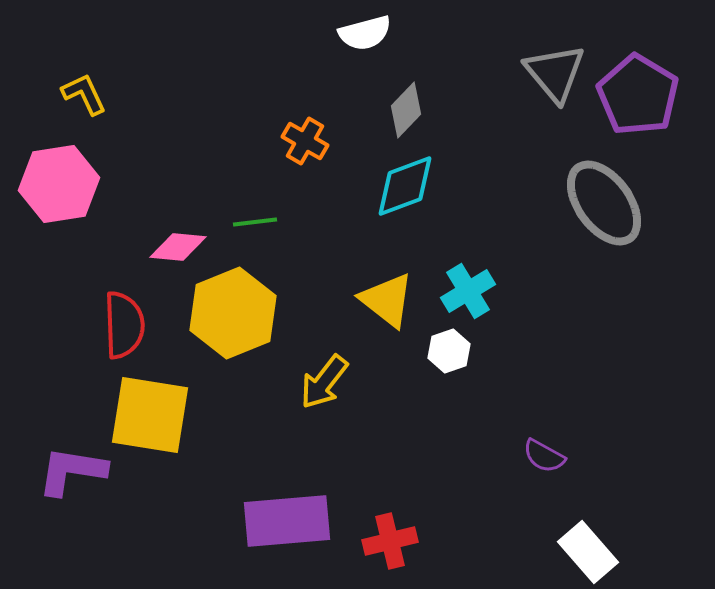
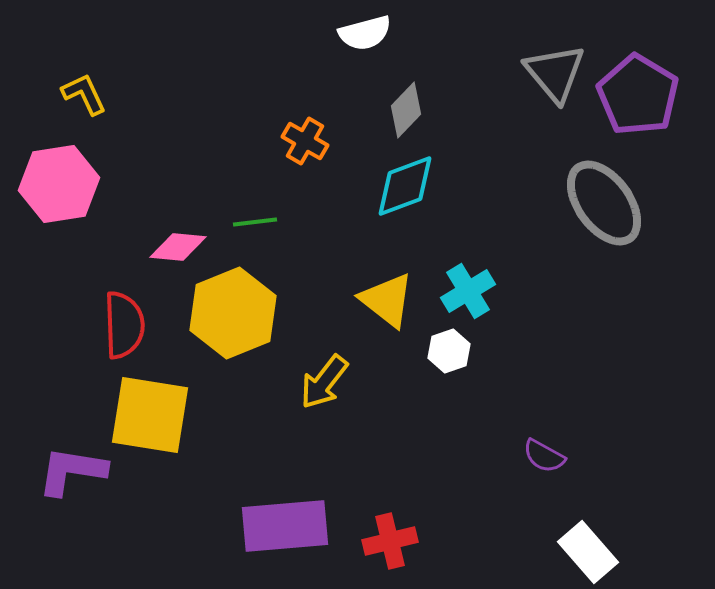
purple rectangle: moved 2 px left, 5 px down
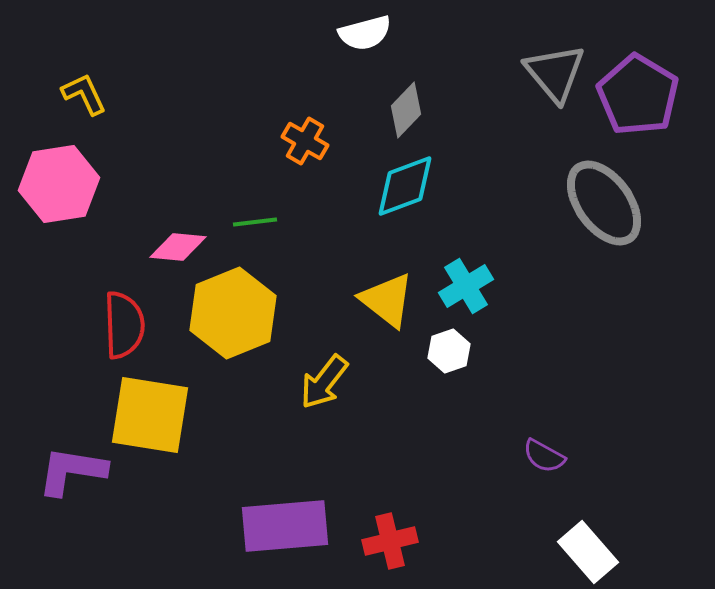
cyan cross: moved 2 px left, 5 px up
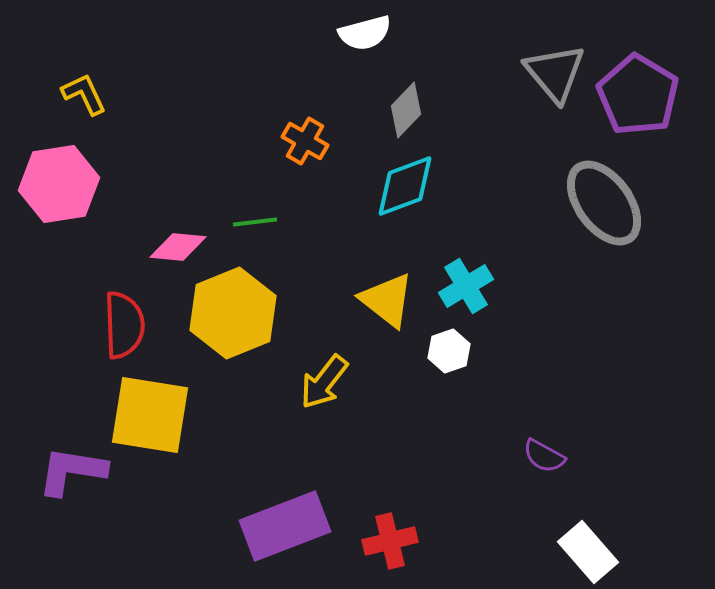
purple rectangle: rotated 16 degrees counterclockwise
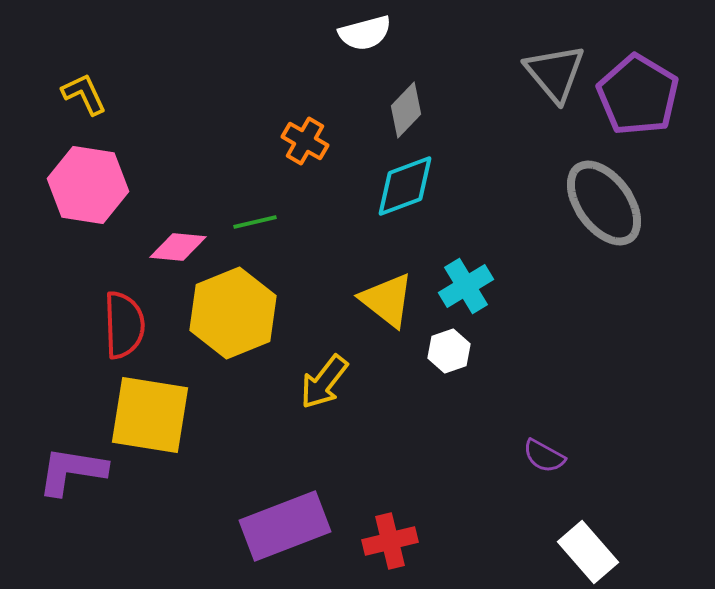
pink hexagon: moved 29 px right, 1 px down; rotated 18 degrees clockwise
green line: rotated 6 degrees counterclockwise
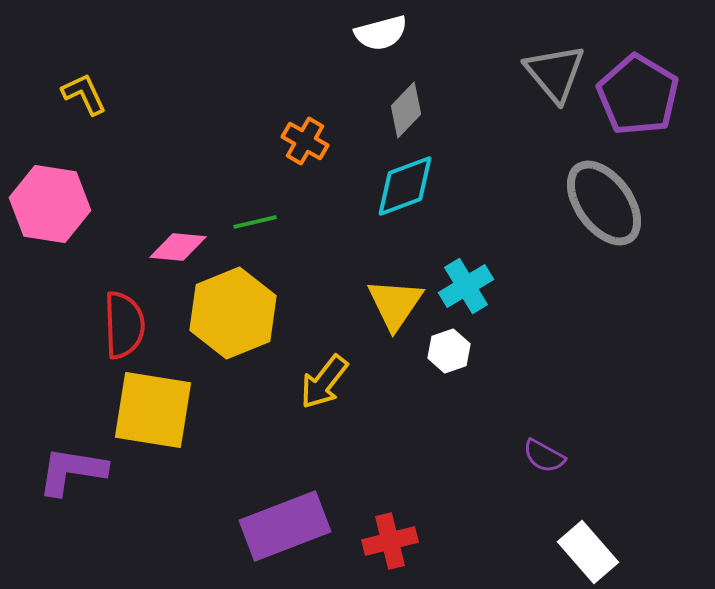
white semicircle: moved 16 px right
pink hexagon: moved 38 px left, 19 px down
yellow triangle: moved 8 px right, 4 px down; rotated 26 degrees clockwise
yellow square: moved 3 px right, 5 px up
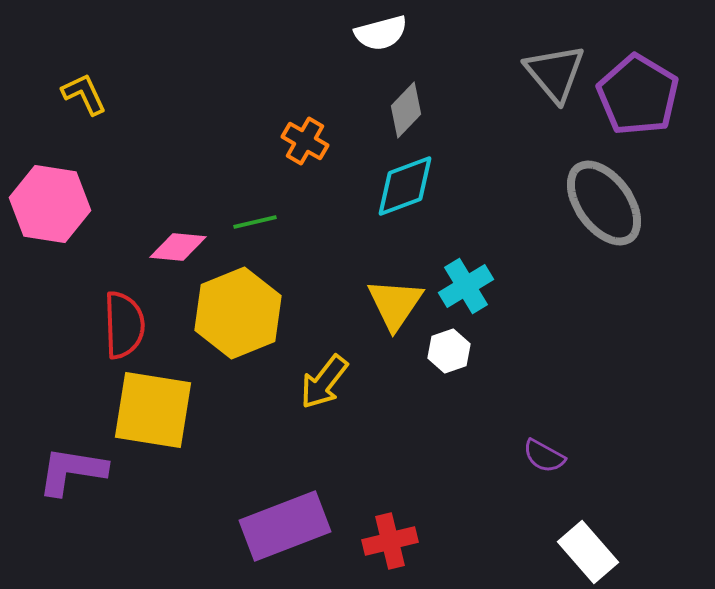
yellow hexagon: moved 5 px right
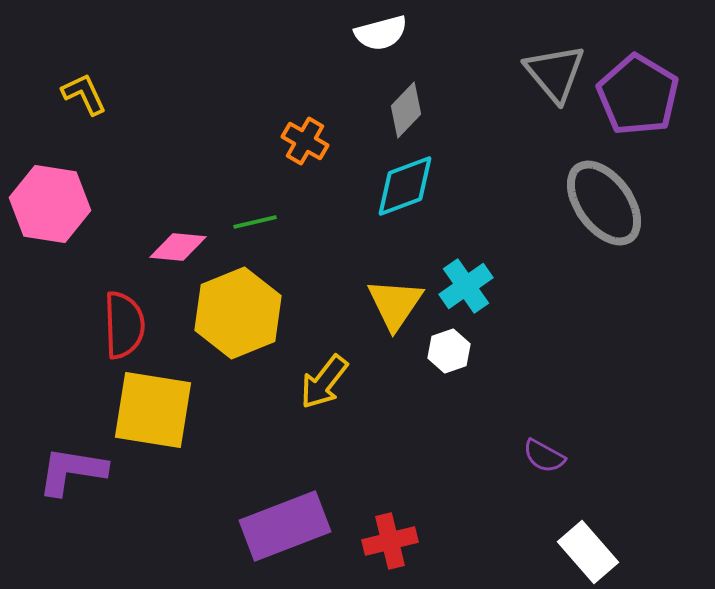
cyan cross: rotated 4 degrees counterclockwise
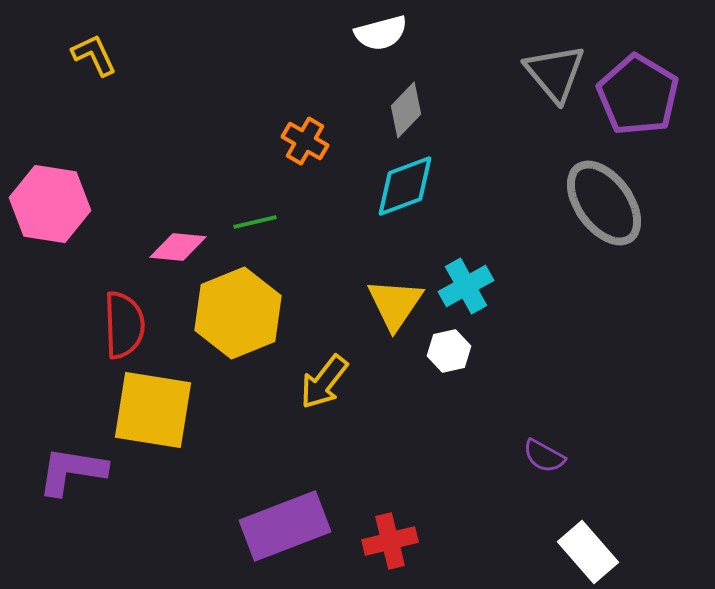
yellow L-shape: moved 10 px right, 39 px up
cyan cross: rotated 6 degrees clockwise
white hexagon: rotated 6 degrees clockwise
